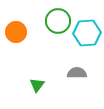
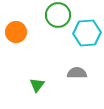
green circle: moved 6 px up
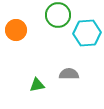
orange circle: moved 2 px up
gray semicircle: moved 8 px left, 1 px down
green triangle: rotated 42 degrees clockwise
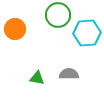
orange circle: moved 1 px left, 1 px up
green triangle: moved 7 px up; rotated 21 degrees clockwise
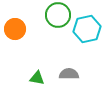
cyan hexagon: moved 4 px up; rotated 8 degrees counterclockwise
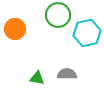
cyan hexagon: moved 4 px down
gray semicircle: moved 2 px left
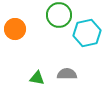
green circle: moved 1 px right
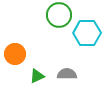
orange circle: moved 25 px down
cyan hexagon: rotated 12 degrees clockwise
green triangle: moved 2 px up; rotated 35 degrees counterclockwise
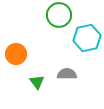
cyan hexagon: moved 5 px down; rotated 12 degrees counterclockwise
orange circle: moved 1 px right
green triangle: moved 6 px down; rotated 42 degrees counterclockwise
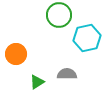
green triangle: rotated 35 degrees clockwise
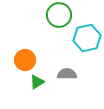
orange circle: moved 9 px right, 6 px down
